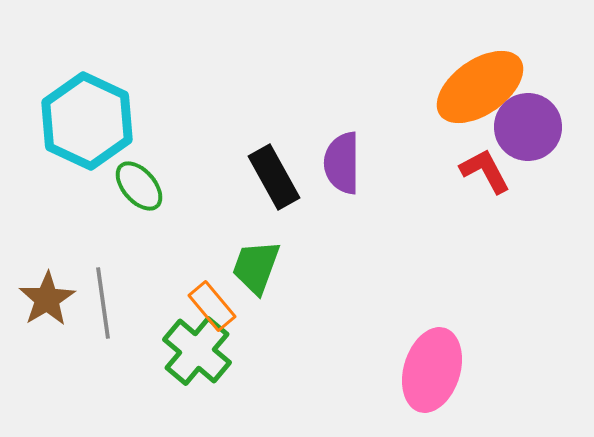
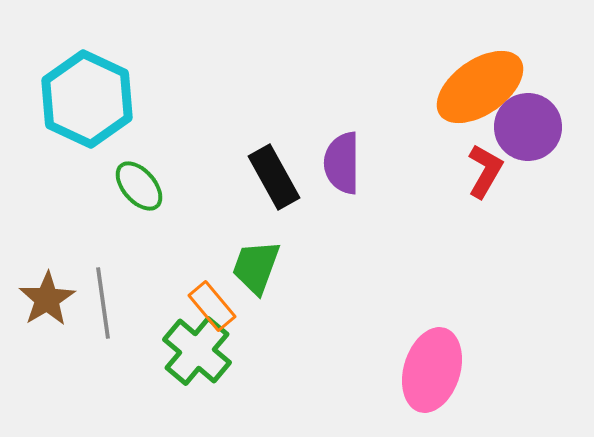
cyan hexagon: moved 22 px up
red L-shape: rotated 58 degrees clockwise
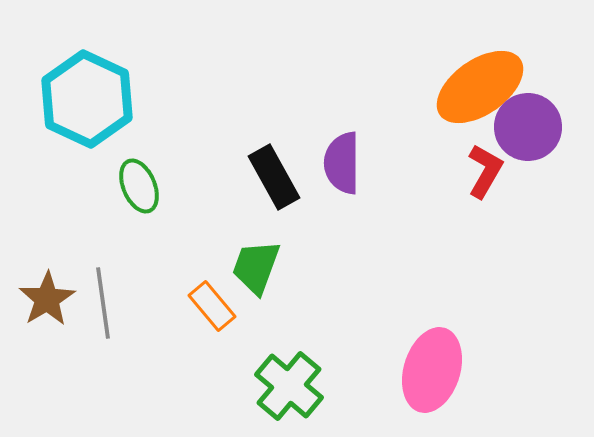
green ellipse: rotated 18 degrees clockwise
green cross: moved 92 px right, 35 px down
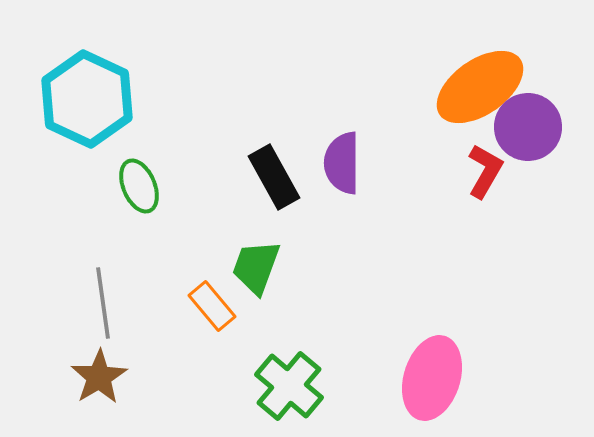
brown star: moved 52 px right, 78 px down
pink ellipse: moved 8 px down
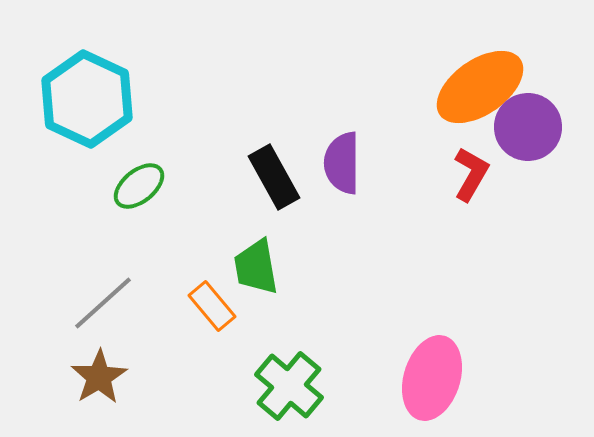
red L-shape: moved 14 px left, 3 px down
green ellipse: rotated 74 degrees clockwise
green trapezoid: rotated 30 degrees counterclockwise
gray line: rotated 56 degrees clockwise
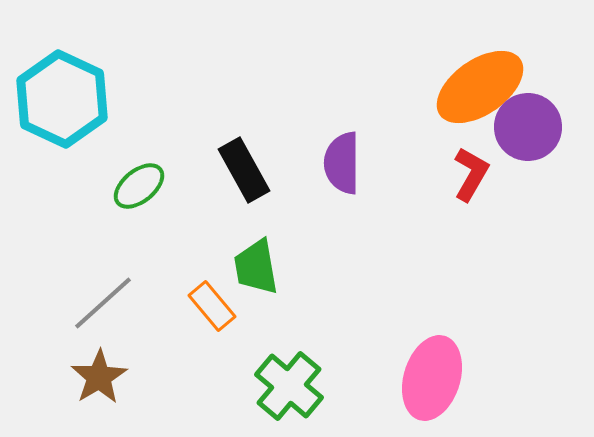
cyan hexagon: moved 25 px left
black rectangle: moved 30 px left, 7 px up
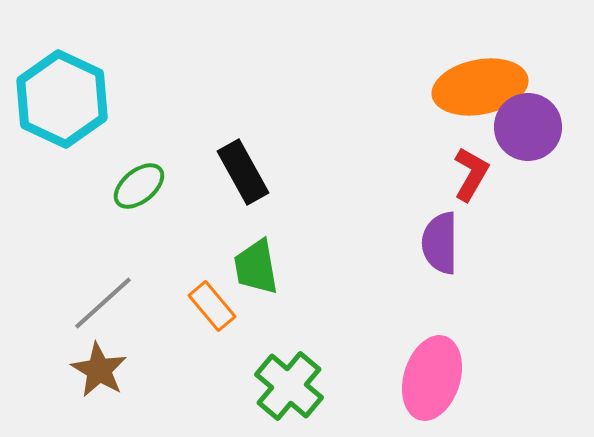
orange ellipse: rotated 24 degrees clockwise
purple semicircle: moved 98 px right, 80 px down
black rectangle: moved 1 px left, 2 px down
brown star: moved 7 px up; rotated 10 degrees counterclockwise
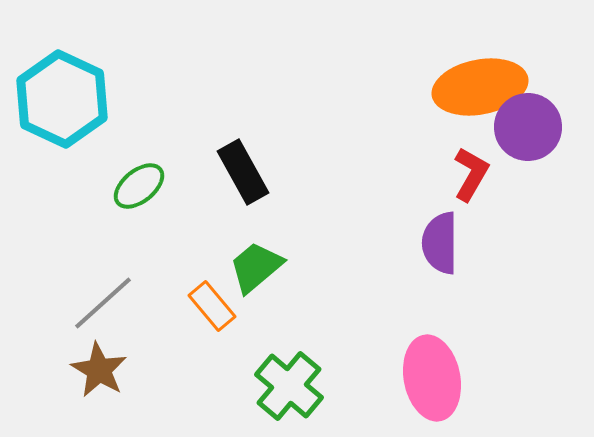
green trapezoid: rotated 60 degrees clockwise
pink ellipse: rotated 28 degrees counterclockwise
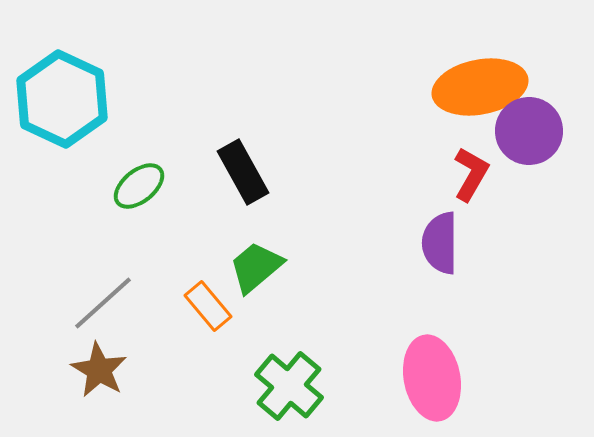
purple circle: moved 1 px right, 4 px down
orange rectangle: moved 4 px left
